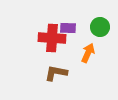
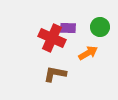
red cross: rotated 20 degrees clockwise
orange arrow: rotated 36 degrees clockwise
brown L-shape: moved 1 px left, 1 px down
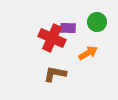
green circle: moved 3 px left, 5 px up
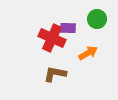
green circle: moved 3 px up
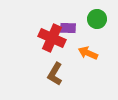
orange arrow: rotated 126 degrees counterclockwise
brown L-shape: rotated 70 degrees counterclockwise
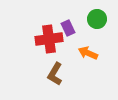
purple rectangle: rotated 63 degrees clockwise
red cross: moved 3 px left, 1 px down; rotated 32 degrees counterclockwise
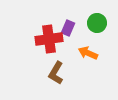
green circle: moved 4 px down
purple rectangle: rotated 49 degrees clockwise
brown L-shape: moved 1 px right, 1 px up
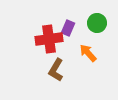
orange arrow: rotated 24 degrees clockwise
brown L-shape: moved 3 px up
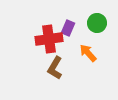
brown L-shape: moved 1 px left, 2 px up
